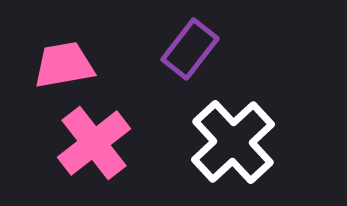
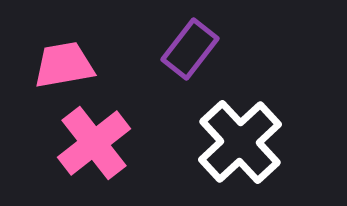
white cross: moved 7 px right
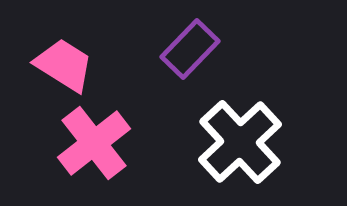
purple rectangle: rotated 6 degrees clockwise
pink trapezoid: rotated 42 degrees clockwise
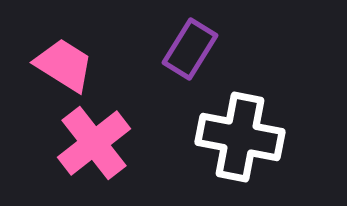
purple rectangle: rotated 12 degrees counterclockwise
white cross: moved 5 px up; rotated 36 degrees counterclockwise
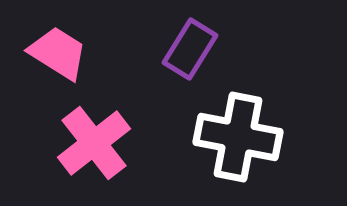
pink trapezoid: moved 6 px left, 12 px up
white cross: moved 2 px left
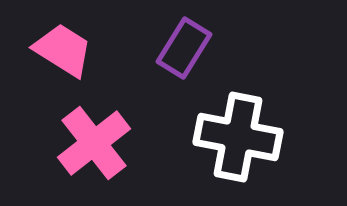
purple rectangle: moved 6 px left, 1 px up
pink trapezoid: moved 5 px right, 3 px up
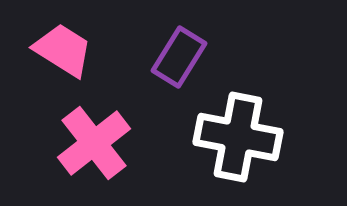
purple rectangle: moved 5 px left, 9 px down
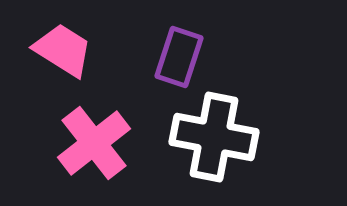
purple rectangle: rotated 14 degrees counterclockwise
white cross: moved 24 px left
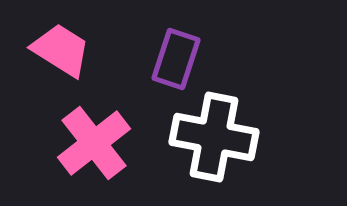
pink trapezoid: moved 2 px left
purple rectangle: moved 3 px left, 2 px down
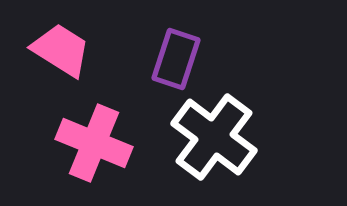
white cross: rotated 26 degrees clockwise
pink cross: rotated 30 degrees counterclockwise
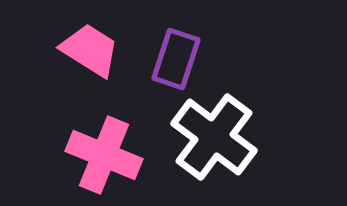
pink trapezoid: moved 29 px right
pink cross: moved 10 px right, 12 px down
